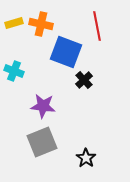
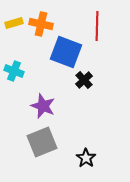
red line: rotated 12 degrees clockwise
purple star: rotated 15 degrees clockwise
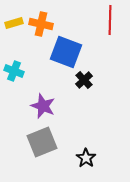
red line: moved 13 px right, 6 px up
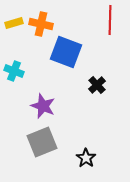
black cross: moved 13 px right, 5 px down
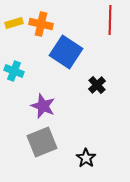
blue square: rotated 12 degrees clockwise
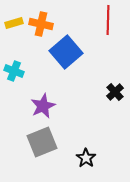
red line: moved 2 px left
blue square: rotated 16 degrees clockwise
black cross: moved 18 px right, 7 px down
purple star: rotated 25 degrees clockwise
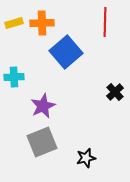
red line: moved 3 px left, 2 px down
orange cross: moved 1 px right, 1 px up; rotated 15 degrees counterclockwise
cyan cross: moved 6 px down; rotated 24 degrees counterclockwise
black star: rotated 24 degrees clockwise
